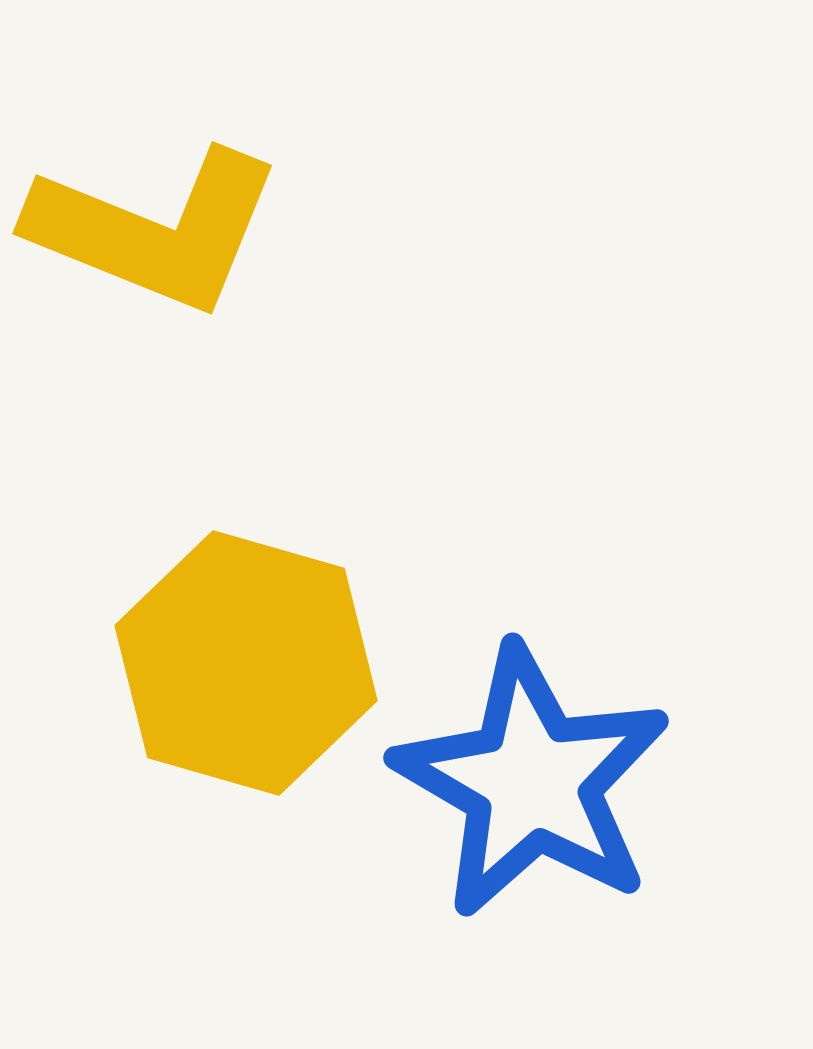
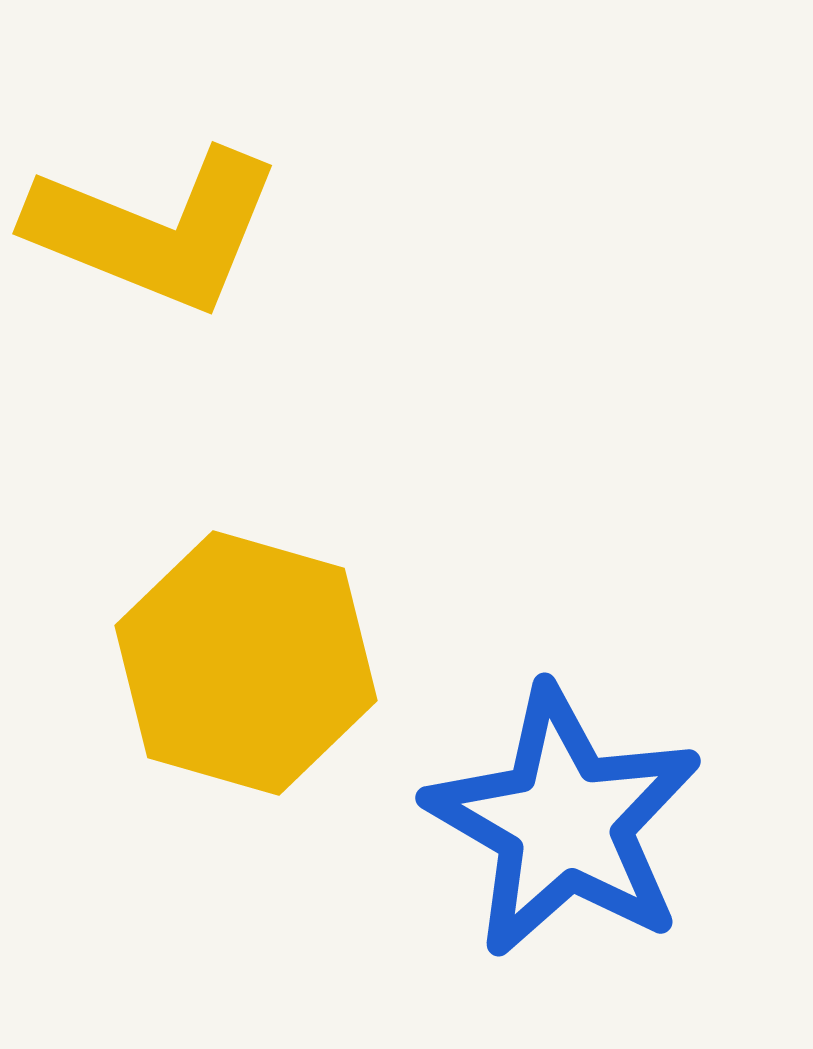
blue star: moved 32 px right, 40 px down
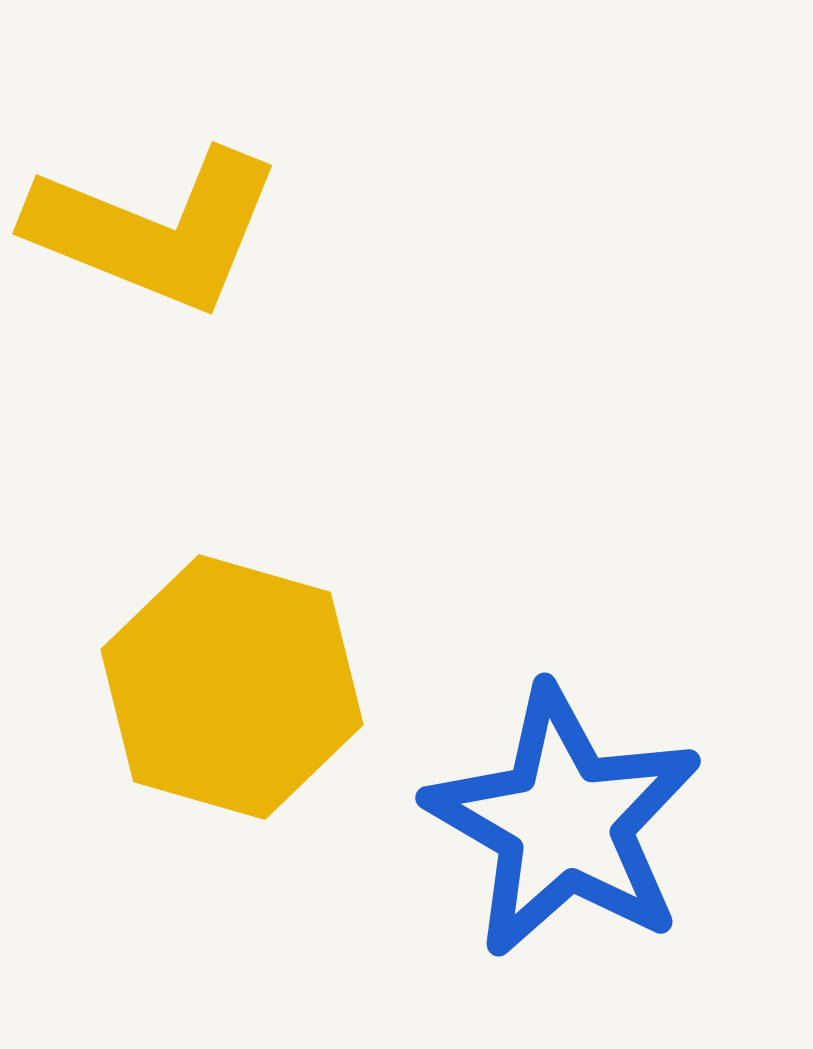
yellow hexagon: moved 14 px left, 24 px down
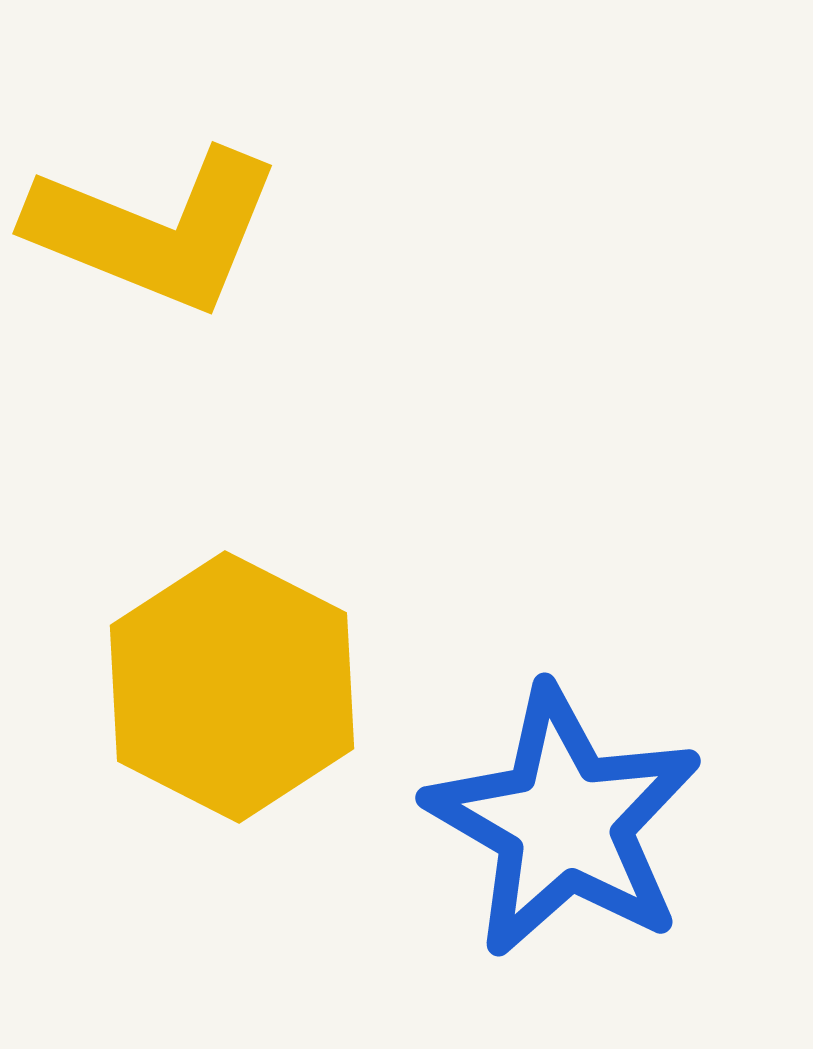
yellow hexagon: rotated 11 degrees clockwise
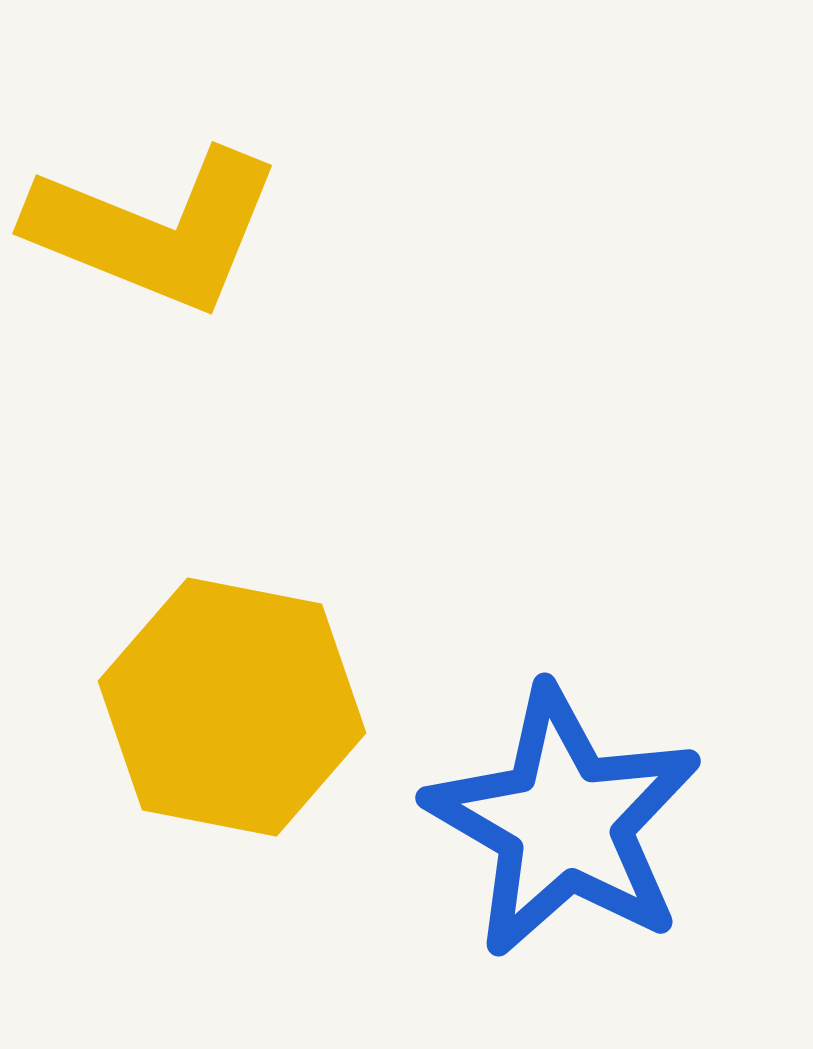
yellow hexagon: moved 20 px down; rotated 16 degrees counterclockwise
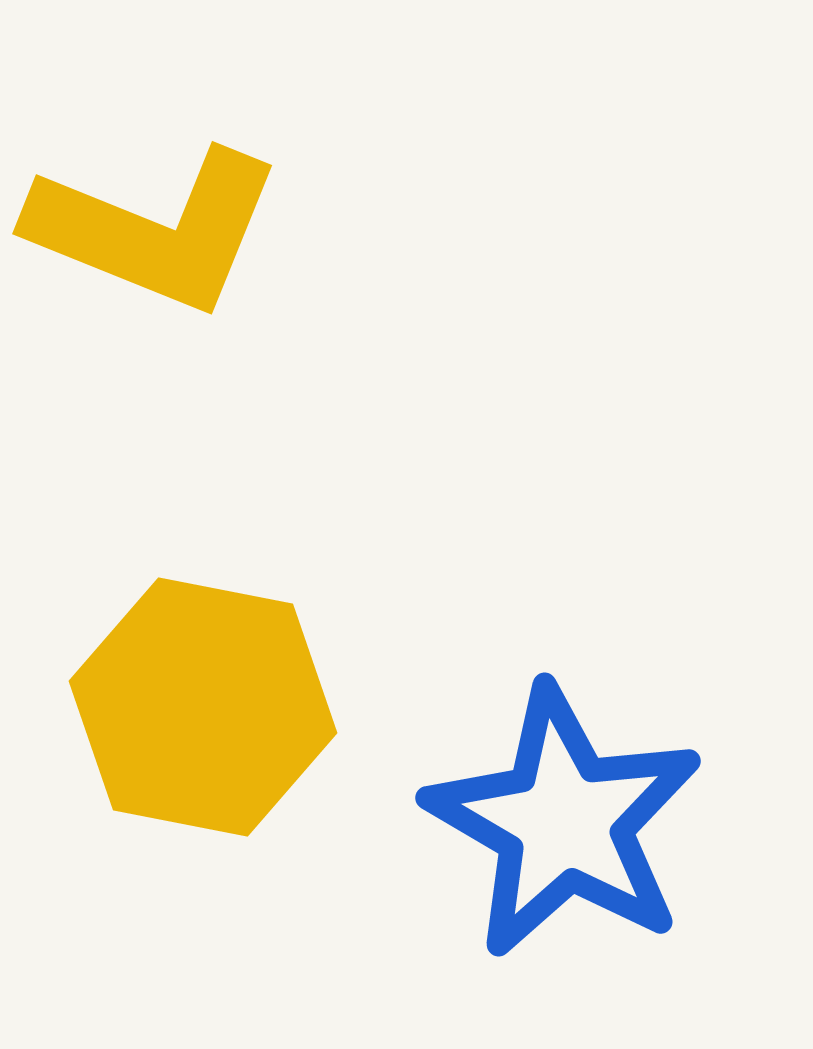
yellow hexagon: moved 29 px left
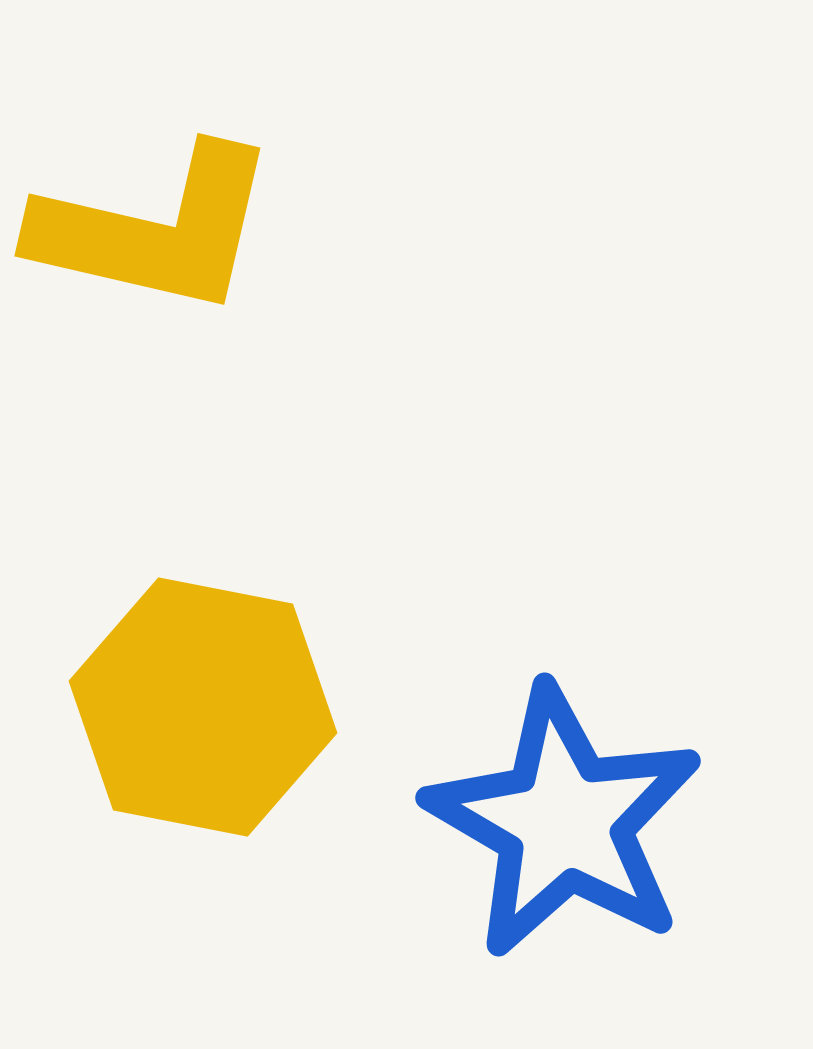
yellow L-shape: rotated 9 degrees counterclockwise
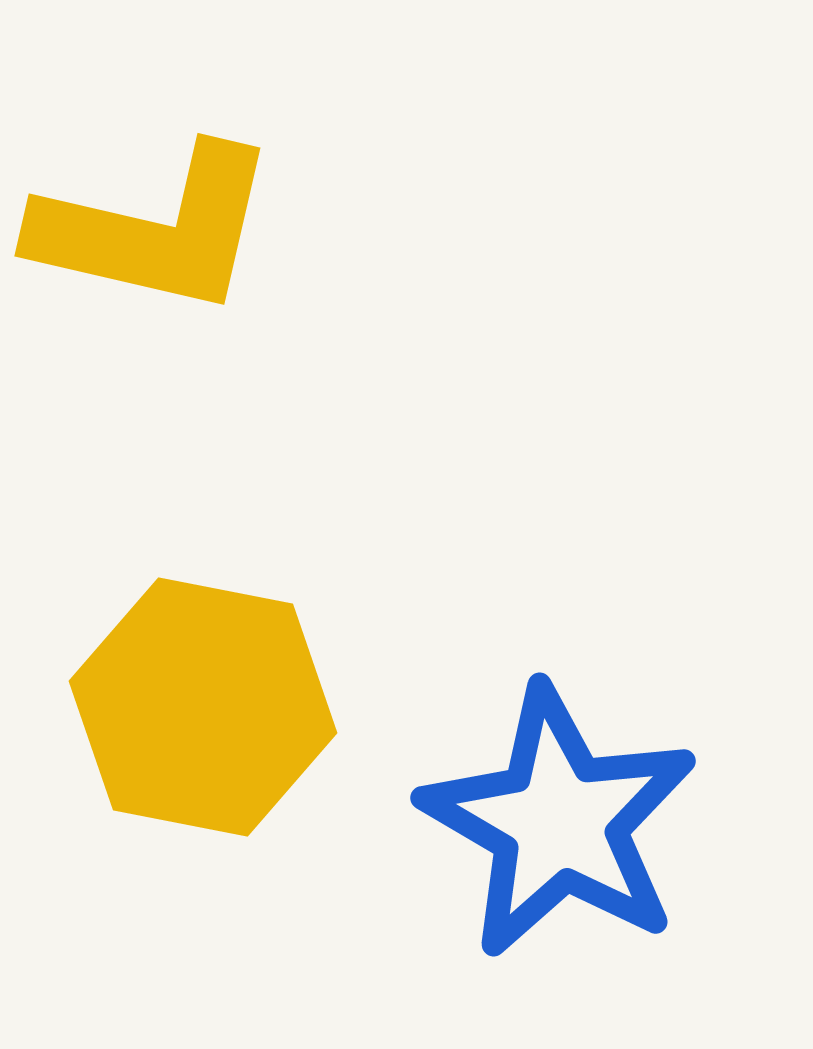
blue star: moved 5 px left
